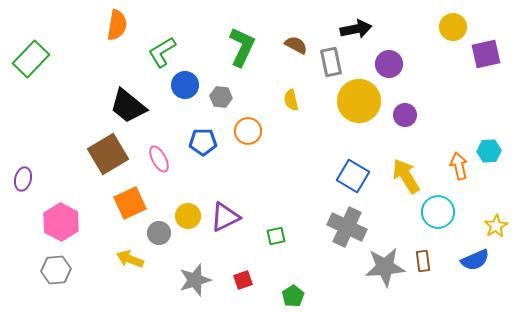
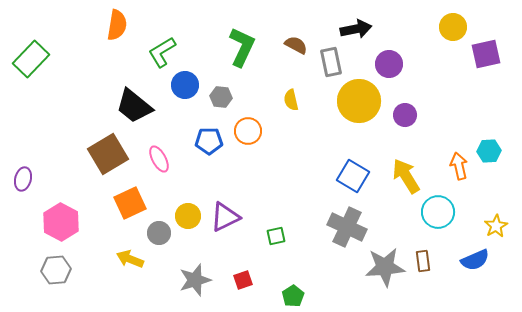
black trapezoid at (128, 106): moved 6 px right
blue pentagon at (203, 142): moved 6 px right, 1 px up
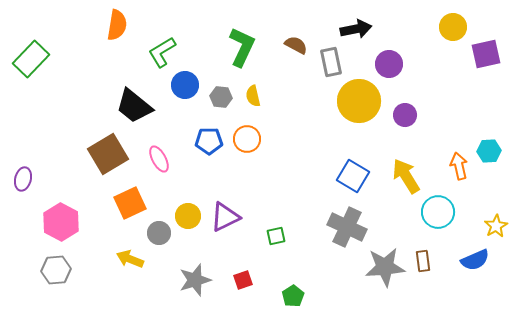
yellow semicircle at (291, 100): moved 38 px left, 4 px up
orange circle at (248, 131): moved 1 px left, 8 px down
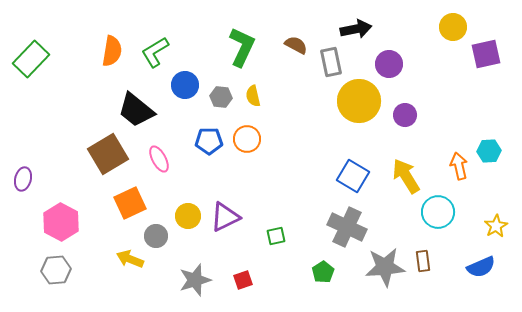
orange semicircle at (117, 25): moved 5 px left, 26 px down
green L-shape at (162, 52): moved 7 px left
black trapezoid at (134, 106): moved 2 px right, 4 px down
gray circle at (159, 233): moved 3 px left, 3 px down
blue semicircle at (475, 260): moved 6 px right, 7 px down
green pentagon at (293, 296): moved 30 px right, 24 px up
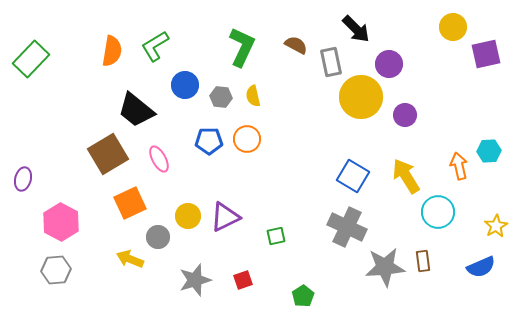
black arrow at (356, 29): rotated 56 degrees clockwise
green L-shape at (155, 52): moved 6 px up
yellow circle at (359, 101): moved 2 px right, 4 px up
gray circle at (156, 236): moved 2 px right, 1 px down
green pentagon at (323, 272): moved 20 px left, 24 px down
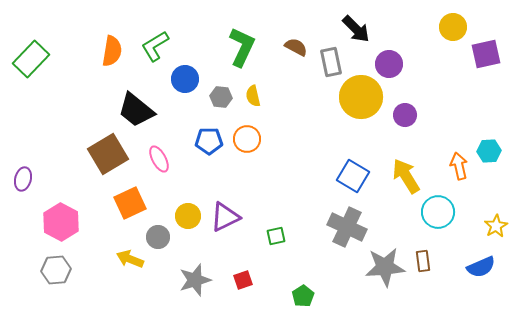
brown semicircle at (296, 45): moved 2 px down
blue circle at (185, 85): moved 6 px up
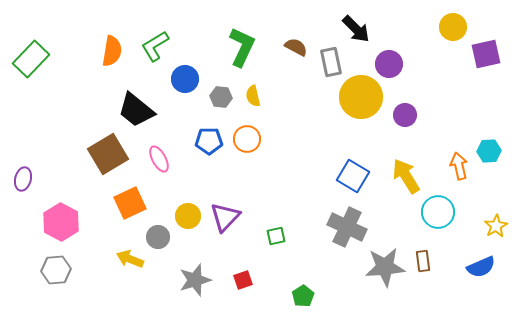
purple triangle at (225, 217): rotated 20 degrees counterclockwise
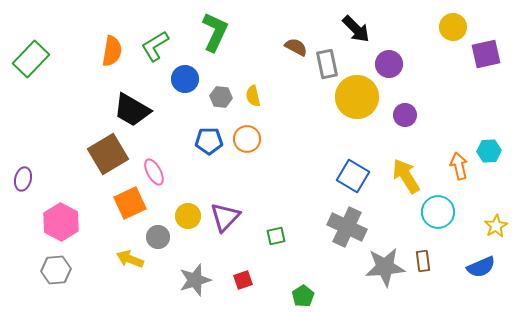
green L-shape at (242, 47): moved 27 px left, 15 px up
gray rectangle at (331, 62): moved 4 px left, 2 px down
yellow circle at (361, 97): moved 4 px left
black trapezoid at (136, 110): moved 4 px left; rotated 9 degrees counterclockwise
pink ellipse at (159, 159): moved 5 px left, 13 px down
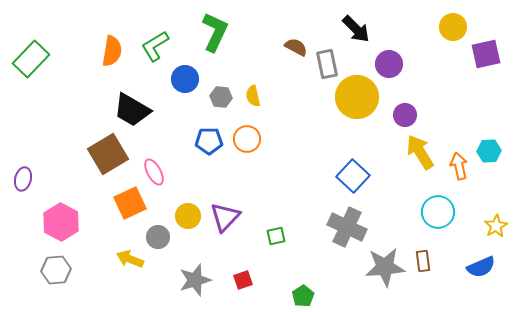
blue square at (353, 176): rotated 12 degrees clockwise
yellow arrow at (406, 176): moved 14 px right, 24 px up
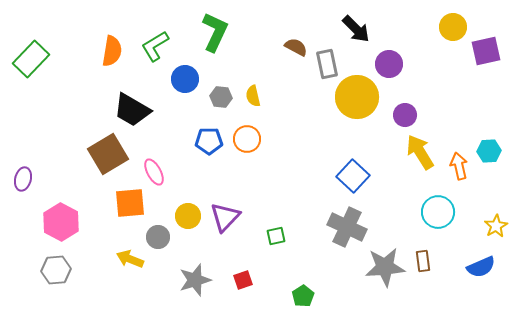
purple square at (486, 54): moved 3 px up
orange square at (130, 203): rotated 20 degrees clockwise
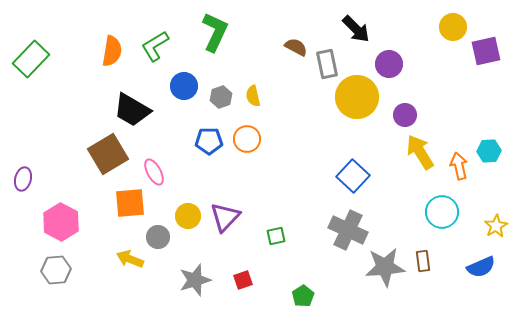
blue circle at (185, 79): moved 1 px left, 7 px down
gray hexagon at (221, 97): rotated 25 degrees counterclockwise
cyan circle at (438, 212): moved 4 px right
gray cross at (347, 227): moved 1 px right, 3 px down
